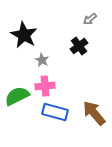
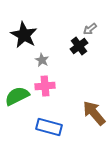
gray arrow: moved 10 px down
blue rectangle: moved 6 px left, 15 px down
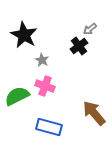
pink cross: rotated 24 degrees clockwise
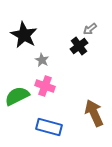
brown arrow: rotated 16 degrees clockwise
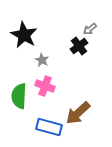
green semicircle: moved 2 px right; rotated 60 degrees counterclockwise
brown arrow: moved 16 px left; rotated 108 degrees counterclockwise
